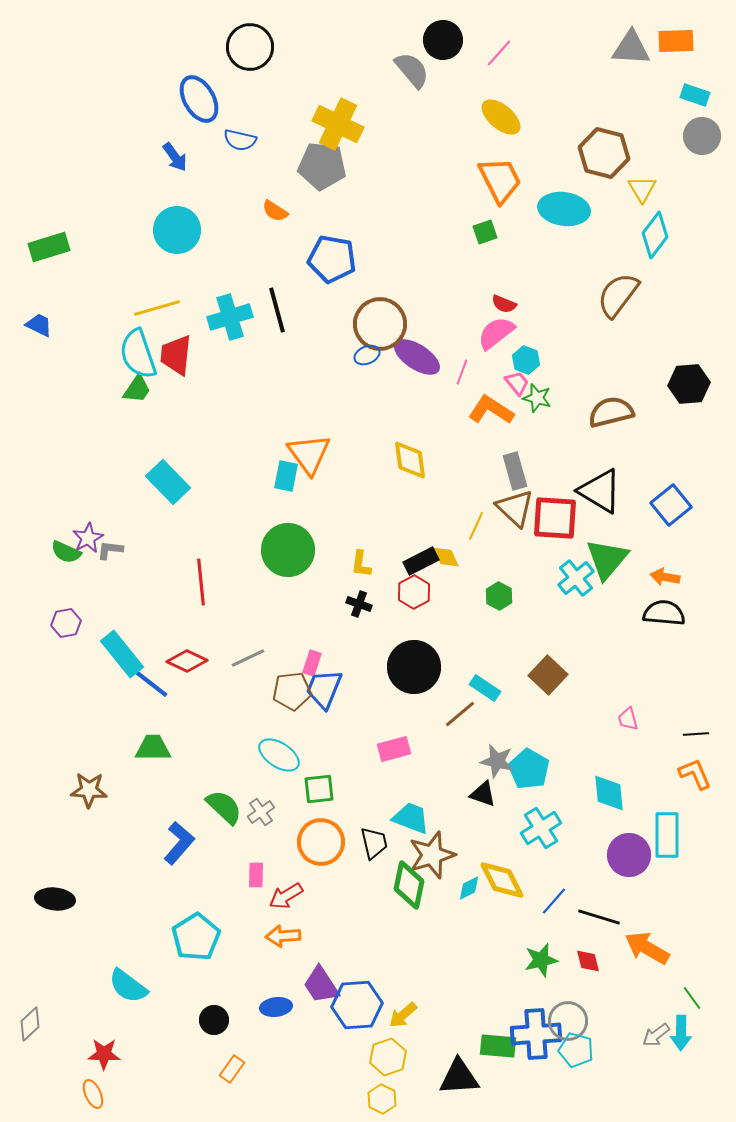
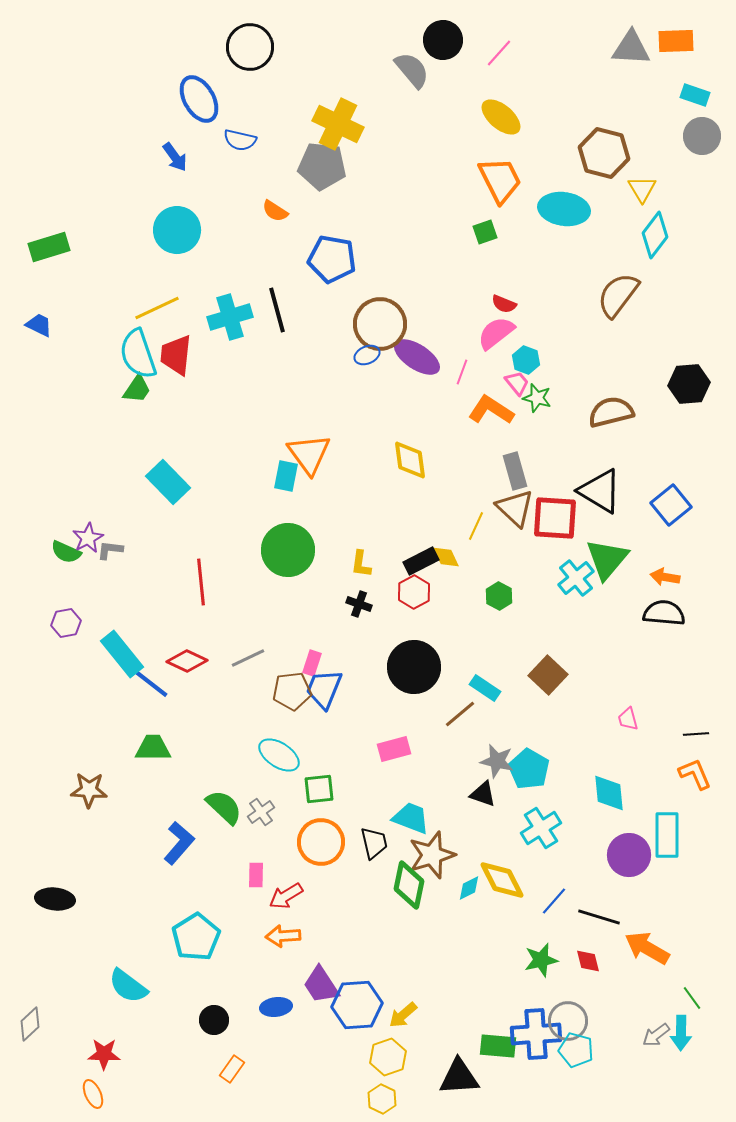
yellow line at (157, 308): rotated 9 degrees counterclockwise
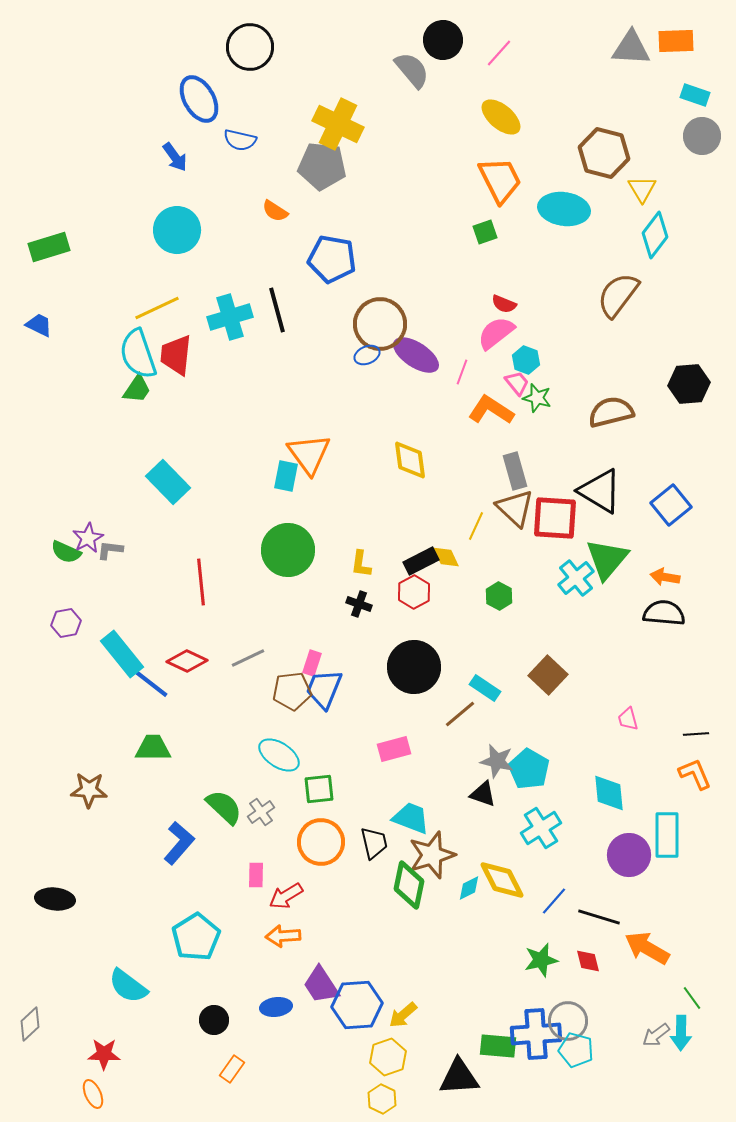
purple ellipse at (417, 357): moved 1 px left, 2 px up
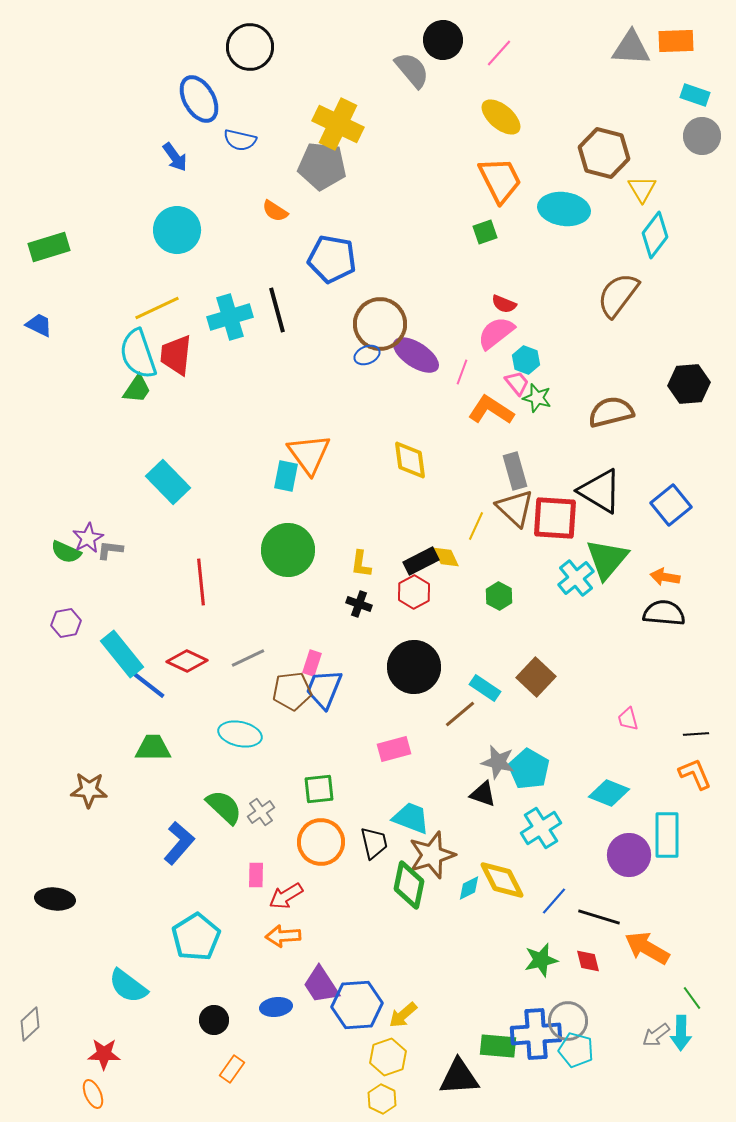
brown square at (548, 675): moved 12 px left, 2 px down
blue line at (149, 682): moved 3 px left, 1 px down
cyan ellipse at (279, 755): moved 39 px left, 21 px up; rotated 21 degrees counterclockwise
gray star at (497, 761): moved 1 px right, 1 px down
cyan diamond at (609, 793): rotated 63 degrees counterclockwise
